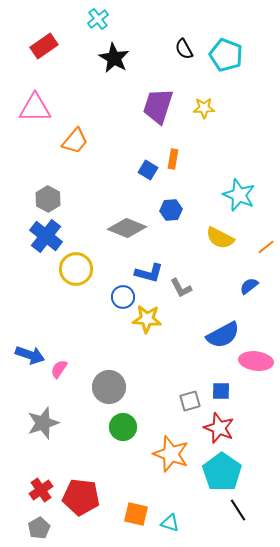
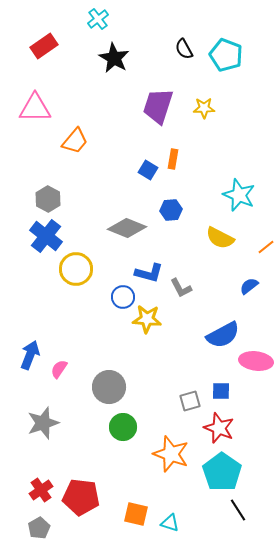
blue arrow at (30, 355): rotated 88 degrees counterclockwise
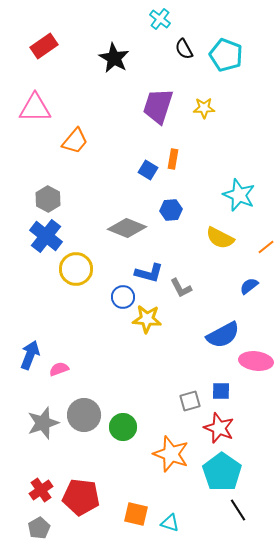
cyan cross at (98, 19): moved 62 px right; rotated 15 degrees counterclockwise
pink semicircle at (59, 369): rotated 36 degrees clockwise
gray circle at (109, 387): moved 25 px left, 28 px down
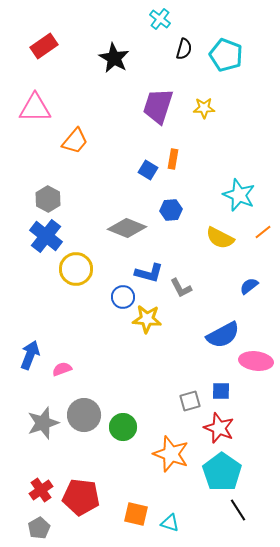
black semicircle at (184, 49): rotated 135 degrees counterclockwise
orange line at (266, 247): moved 3 px left, 15 px up
pink semicircle at (59, 369): moved 3 px right
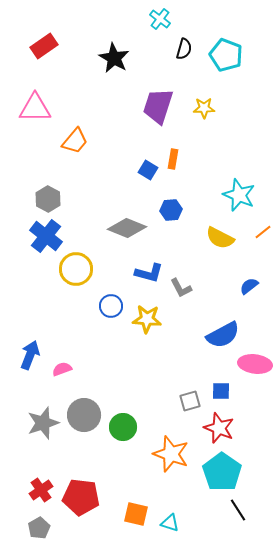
blue circle at (123, 297): moved 12 px left, 9 px down
pink ellipse at (256, 361): moved 1 px left, 3 px down
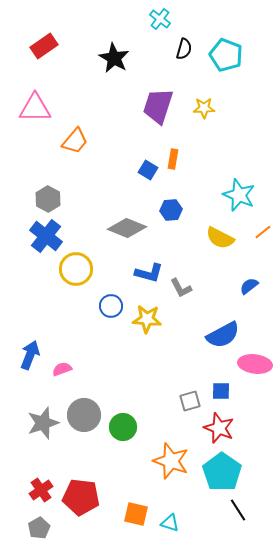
orange star at (171, 454): moved 7 px down
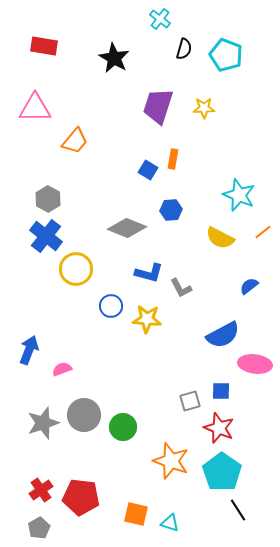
red rectangle at (44, 46): rotated 44 degrees clockwise
blue arrow at (30, 355): moved 1 px left, 5 px up
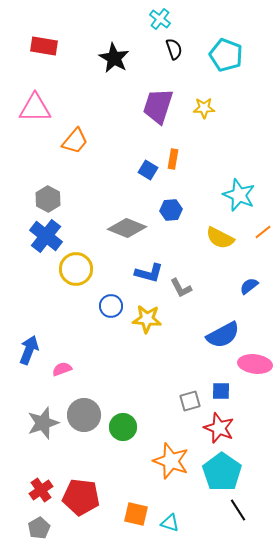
black semicircle at (184, 49): moved 10 px left; rotated 35 degrees counterclockwise
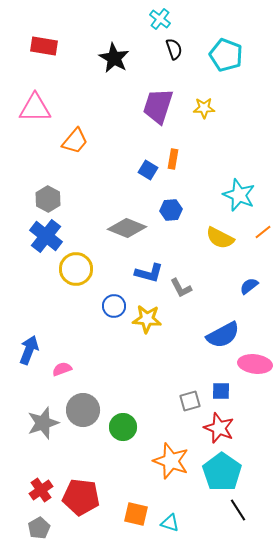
blue circle at (111, 306): moved 3 px right
gray circle at (84, 415): moved 1 px left, 5 px up
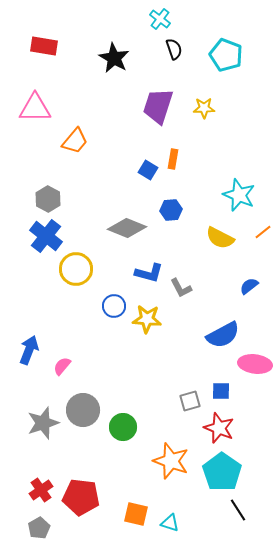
pink semicircle at (62, 369): moved 3 px up; rotated 30 degrees counterclockwise
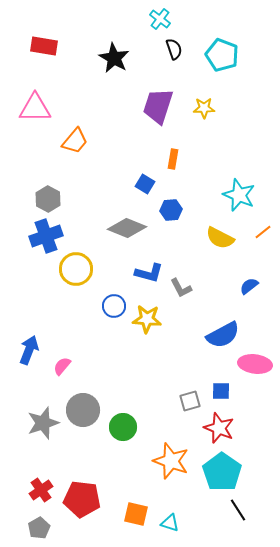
cyan pentagon at (226, 55): moved 4 px left
blue square at (148, 170): moved 3 px left, 14 px down
blue cross at (46, 236): rotated 32 degrees clockwise
red pentagon at (81, 497): moved 1 px right, 2 px down
